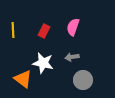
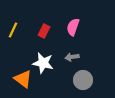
yellow line: rotated 28 degrees clockwise
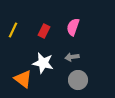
gray circle: moved 5 px left
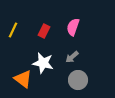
gray arrow: rotated 32 degrees counterclockwise
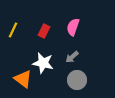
gray circle: moved 1 px left
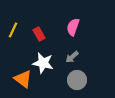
red rectangle: moved 5 px left, 3 px down; rotated 56 degrees counterclockwise
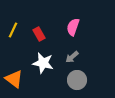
orange triangle: moved 9 px left
